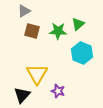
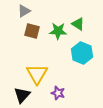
green triangle: rotated 48 degrees counterclockwise
purple star: moved 2 px down
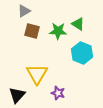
black triangle: moved 5 px left
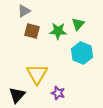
green triangle: rotated 40 degrees clockwise
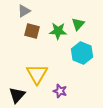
purple star: moved 2 px right, 2 px up
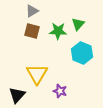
gray triangle: moved 8 px right
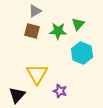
gray triangle: moved 3 px right
